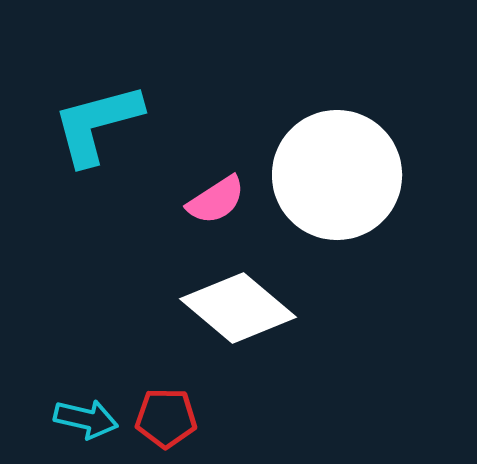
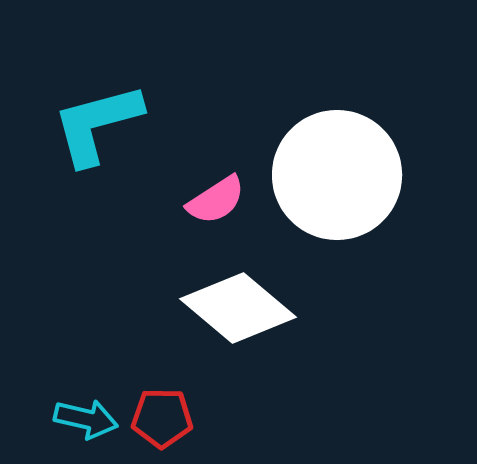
red pentagon: moved 4 px left
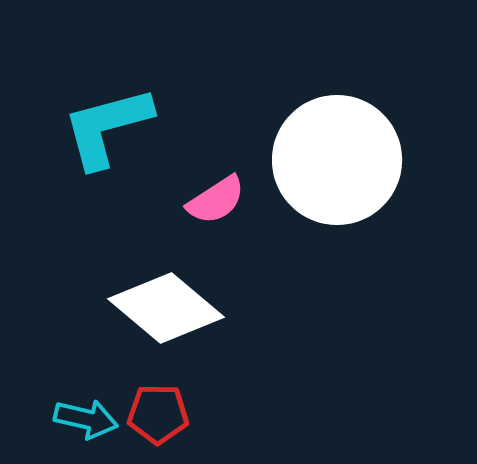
cyan L-shape: moved 10 px right, 3 px down
white circle: moved 15 px up
white diamond: moved 72 px left
red pentagon: moved 4 px left, 4 px up
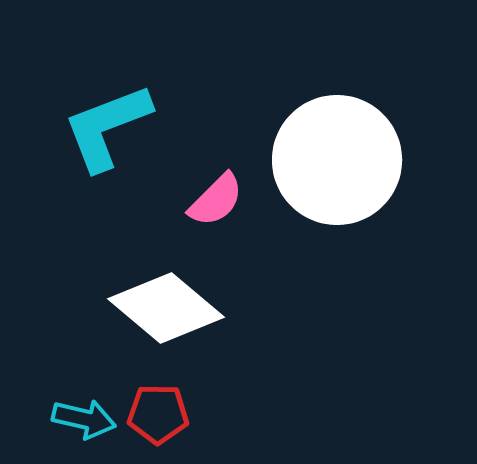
cyan L-shape: rotated 6 degrees counterclockwise
pink semicircle: rotated 12 degrees counterclockwise
cyan arrow: moved 2 px left
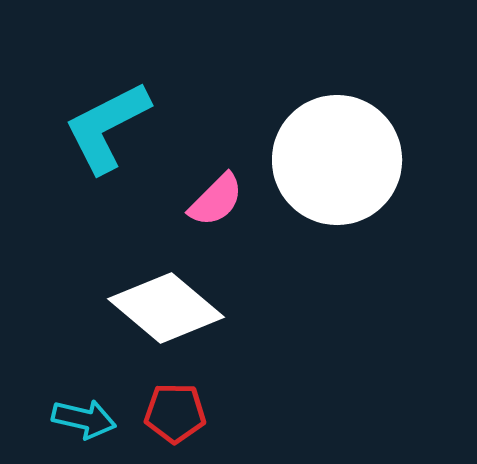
cyan L-shape: rotated 6 degrees counterclockwise
red pentagon: moved 17 px right, 1 px up
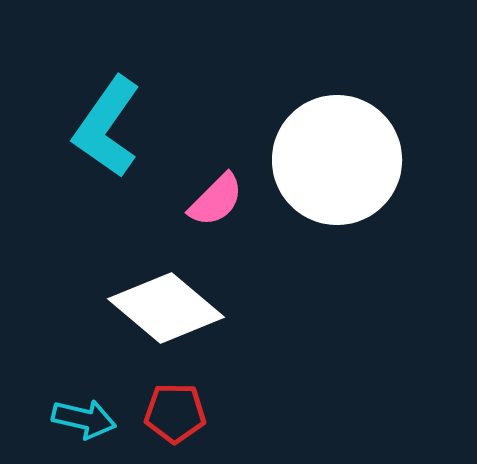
cyan L-shape: rotated 28 degrees counterclockwise
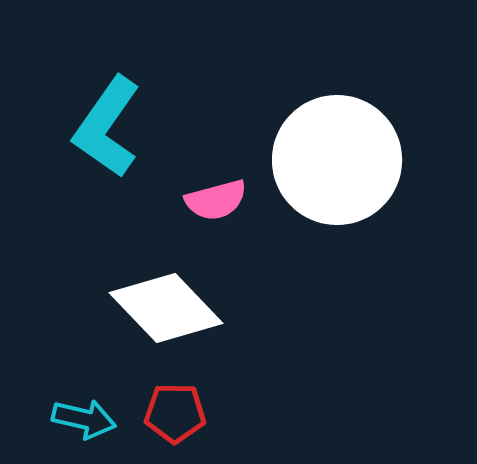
pink semicircle: rotated 30 degrees clockwise
white diamond: rotated 6 degrees clockwise
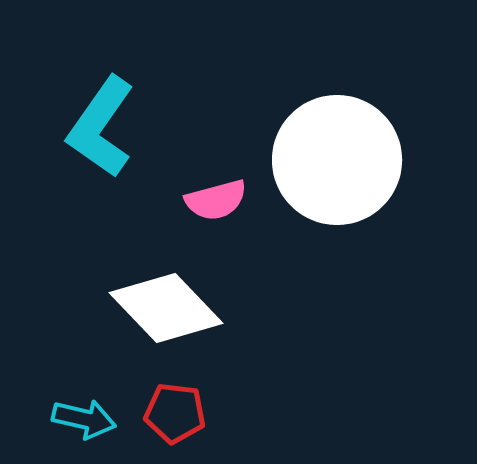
cyan L-shape: moved 6 px left
red pentagon: rotated 6 degrees clockwise
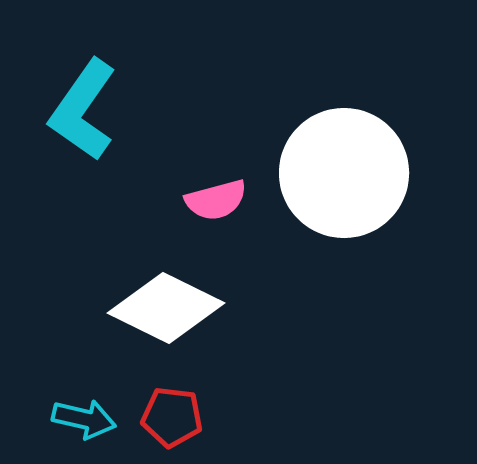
cyan L-shape: moved 18 px left, 17 px up
white circle: moved 7 px right, 13 px down
white diamond: rotated 20 degrees counterclockwise
red pentagon: moved 3 px left, 4 px down
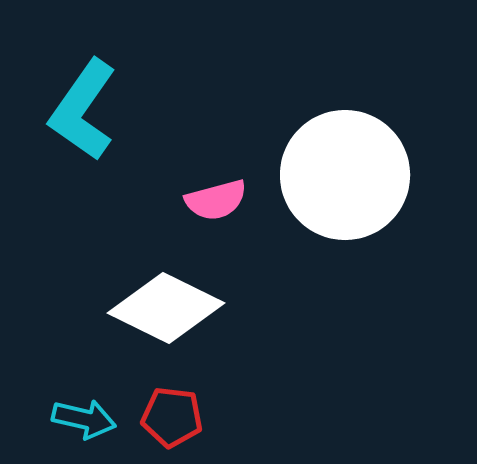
white circle: moved 1 px right, 2 px down
